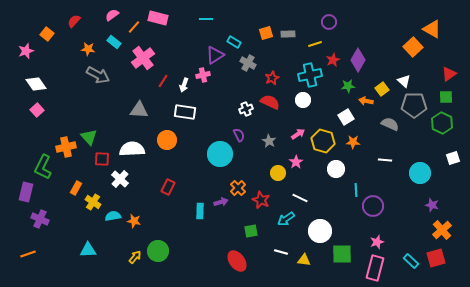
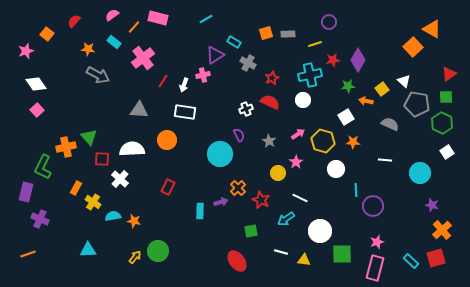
cyan line at (206, 19): rotated 32 degrees counterclockwise
red star at (333, 60): rotated 16 degrees clockwise
gray pentagon at (414, 105): moved 3 px right, 1 px up; rotated 10 degrees clockwise
white square at (453, 158): moved 6 px left, 6 px up; rotated 16 degrees counterclockwise
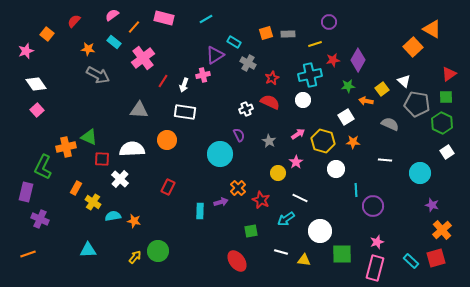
pink rectangle at (158, 18): moved 6 px right
green triangle at (89, 137): rotated 24 degrees counterclockwise
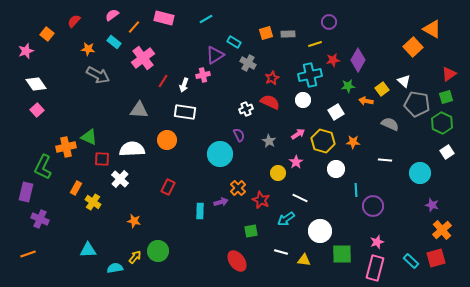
green square at (446, 97): rotated 16 degrees counterclockwise
white square at (346, 117): moved 10 px left, 5 px up
cyan semicircle at (113, 216): moved 2 px right, 52 px down
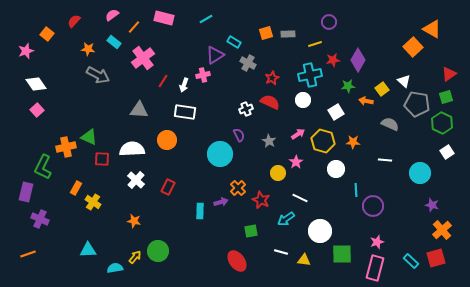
white cross at (120, 179): moved 16 px right, 1 px down
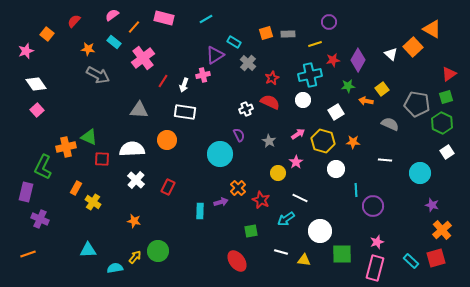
gray cross at (248, 63): rotated 14 degrees clockwise
white triangle at (404, 81): moved 13 px left, 27 px up
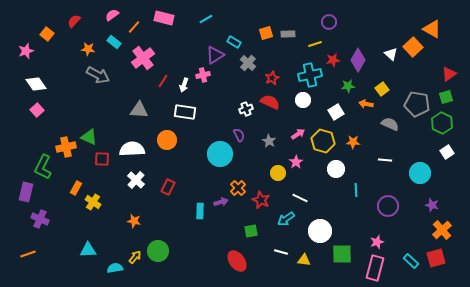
orange arrow at (366, 101): moved 3 px down
purple circle at (373, 206): moved 15 px right
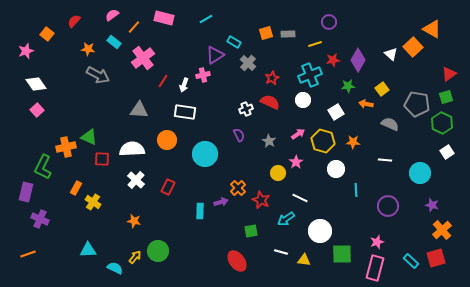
cyan cross at (310, 75): rotated 10 degrees counterclockwise
cyan circle at (220, 154): moved 15 px left
cyan semicircle at (115, 268): rotated 35 degrees clockwise
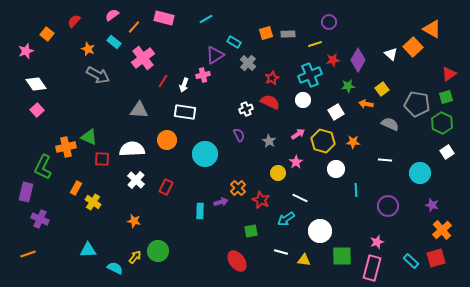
orange star at (88, 49): rotated 16 degrees clockwise
red rectangle at (168, 187): moved 2 px left
green square at (342, 254): moved 2 px down
pink rectangle at (375, 268): moved 3 px left
